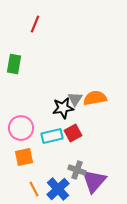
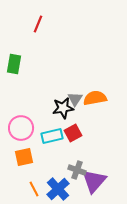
red line: moved 3 px right
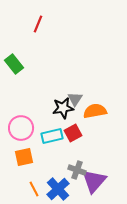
green rectangle: rotated 48 degrees counterclockwise
orange semicircle: moved 13 px down
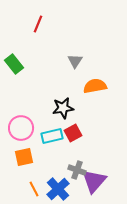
gray triangle: moved 38 px up
orange semicircle: moved 25 px up
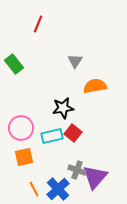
red square: rotated 24 degrees counterclockwise
purple triangle: moved 1 px right, 4 px up
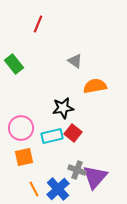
gray triangle: rotated 28 degrees counterclockwise
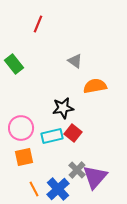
gray cross: rotated 24 degrees clockwise
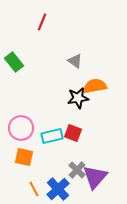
red line: moved 4 px right, 2 px up
green rectangle: moved 2 px up
black star: moved 15 px right, 10 px up
red square: rotated 18 degrees counterclockwise
orange square: rotated 24 degrees clockwise
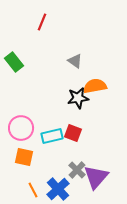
purple triangle: moved 1 px right
orange line: moved 1 px left, 1 px down
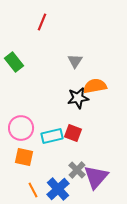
gray triangle: rotated 28 degrees clockwise
